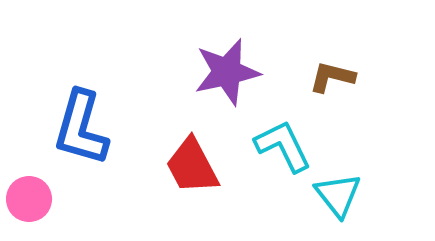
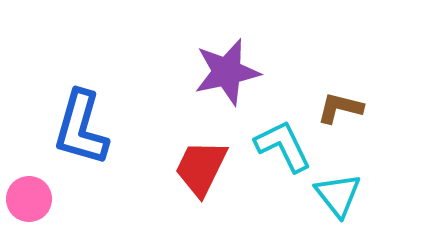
brown L-shape: moved 8 px right, 31 px down
red trapezoid: moved 9 px right, 2 px down; rotated 54 degrees clockwise
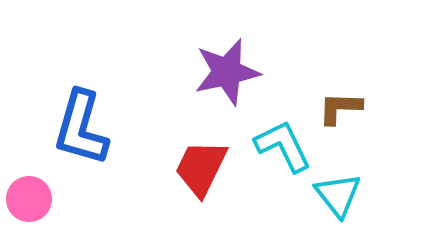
brown L-shape: rotated 12 degrees counterclockwise
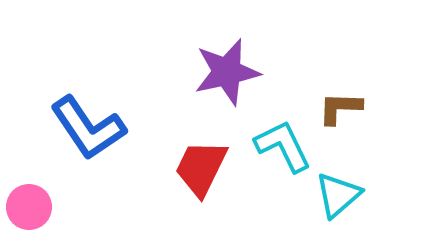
blue L-shape: moved 7 px right; rotated 50 degrees counterclockwise
cyan triangle: rotated 27 degrees clockwise
pink circle: moved 8 px down
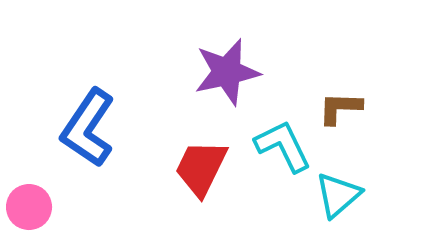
blue L-shape: rotated 68 degrees clockwise
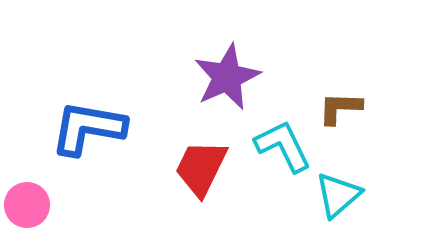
purple star: moved 5 px down; rotated 12 degrees counterclockwise
blue L-shape: rotated 66 degrees clockwise
pink circle: moved 2 px left, 2 px up
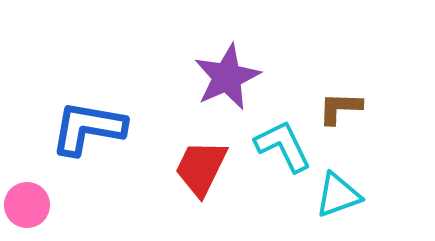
cyan triangle: rotated 21 degrees clockwise
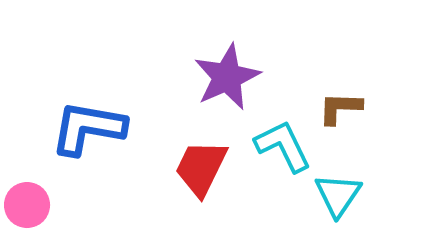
cyan triangle: rotated 36 degrees counterclockwise
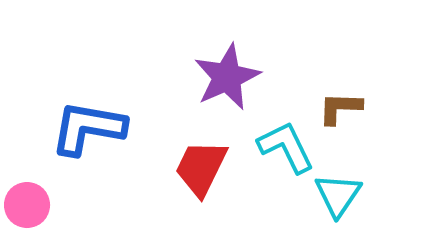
cyan L-shape: moved 3 px right, 1 px down
